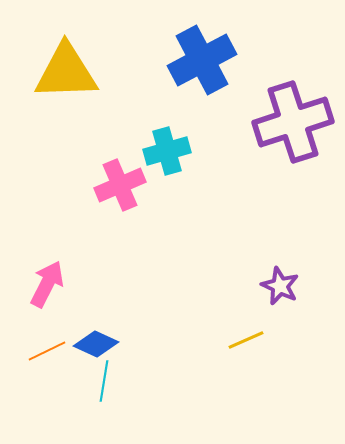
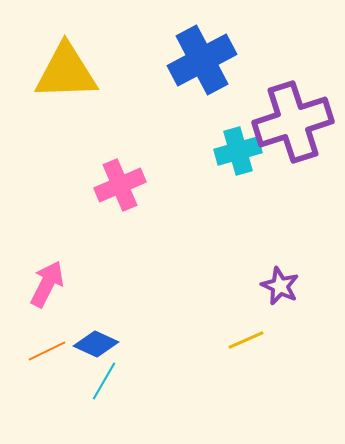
cyan cross: moved 71 px right
cyan line: rotated 21 degrees clockwise
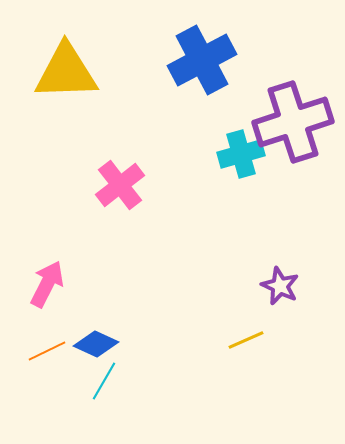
cyan cross: moved 3 px right, 3 px down
pink cross: rotated 15 degrees counterclockwise
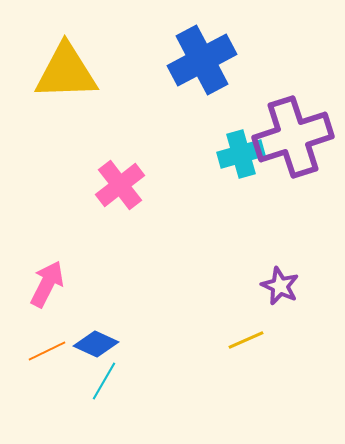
purple cross: moved 15 px down
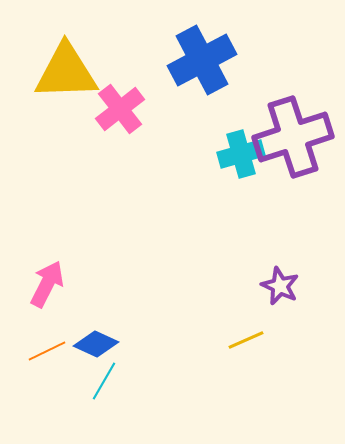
pink cross: moved 76 px up
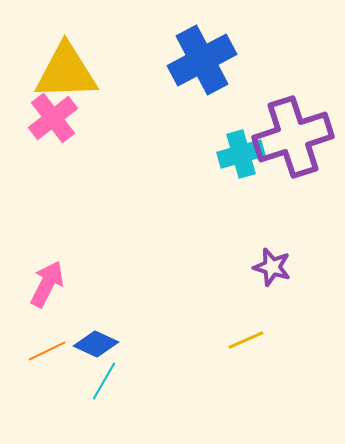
pink cross: moved 67 px left, 9 px down
purple star: moved 8 px left, 19 px up; rotated 9 degrees counterclockwise
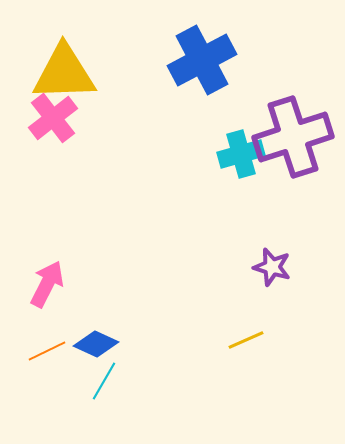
yellow triangle: moved 2 px left, 1 px down
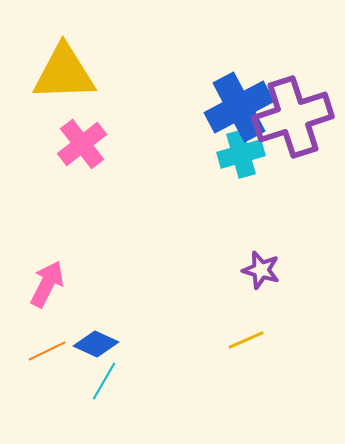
blue cross: moved 37 px right, 47 px down
pink cross: moved 29 px right, 26 px down
purple cross: moved 20 px up
purple star: moved 11 px left, 3 px down
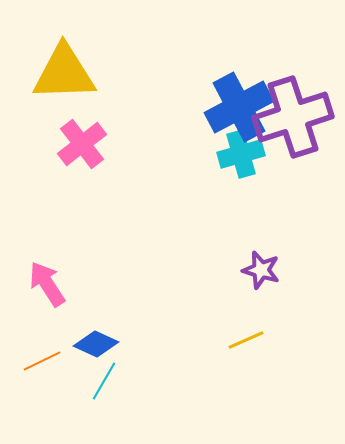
pink arrow: rotated 60 degrees counterclockwise
orange line: moved 5 px left, 10 px down
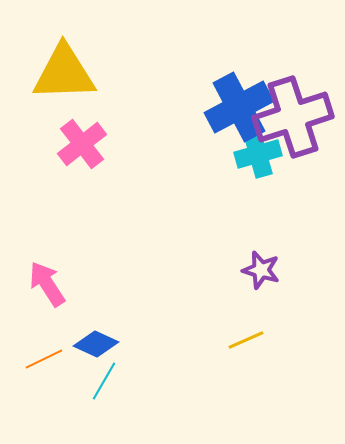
cyan cross: moved 17 px right
orange line: moved 2 px right, 2 px up
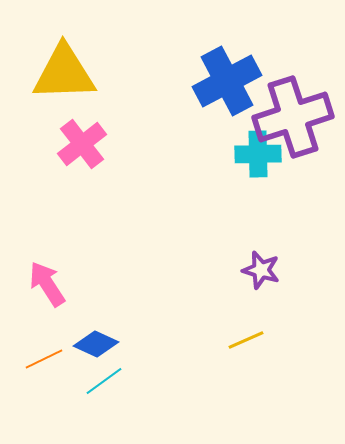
blue cross: moved 12 px left, 26 px up
cyan cross: rotated 15 degrees clockwise
cyan line: rotated 24 degrees clockwise
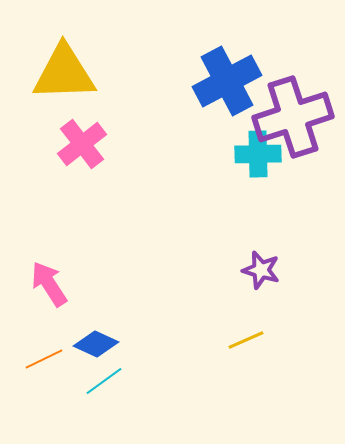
pink arrow: moved 2 px right
